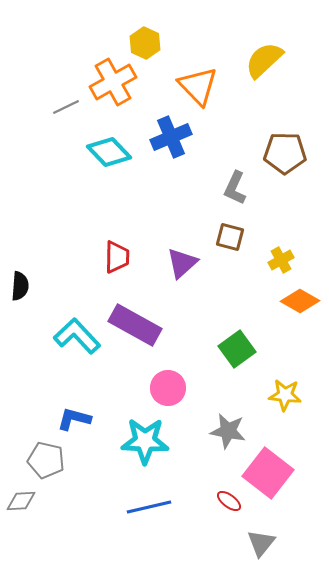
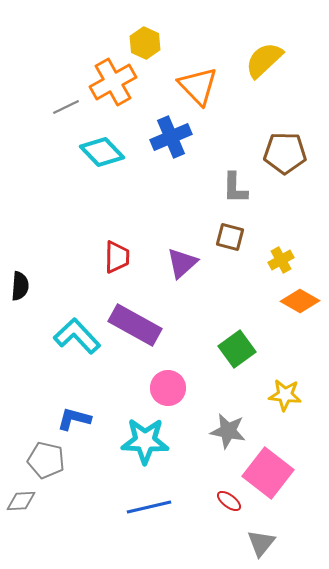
cyan diamond: moved 7 px left
gray L-shape: rotated 24 degrees counterclockwise
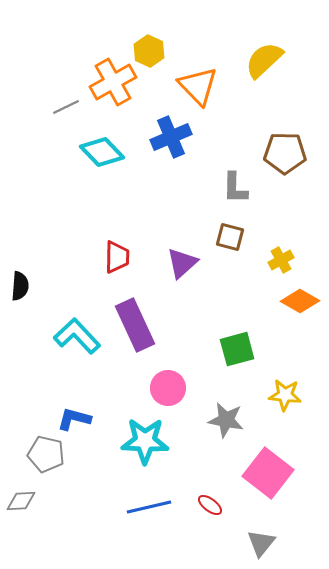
yellow hexagon: moved 4 px right, 8 px down
purple rectangle: rotated 36 degrees clockwise
green square: rotated 21 degrees clockwise
gray star: moved 2 px left, 11 px up
gray pentagon: moved 6 px up
red ellipse: moved 19 px left, 4 px down
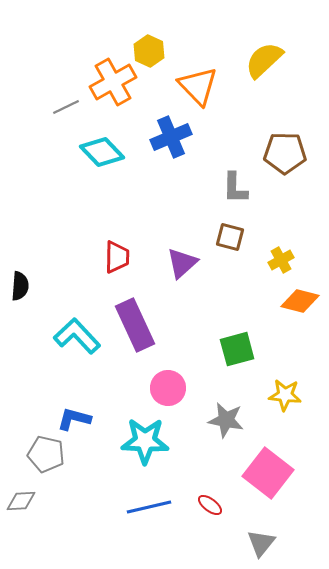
orange diamond: rotated 15 degrees counterclockwise
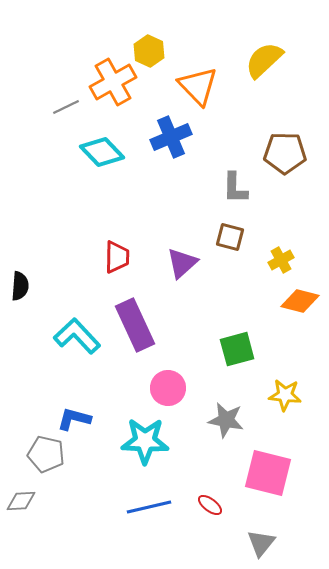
pink square: rotated 24 degrees counterclockwise
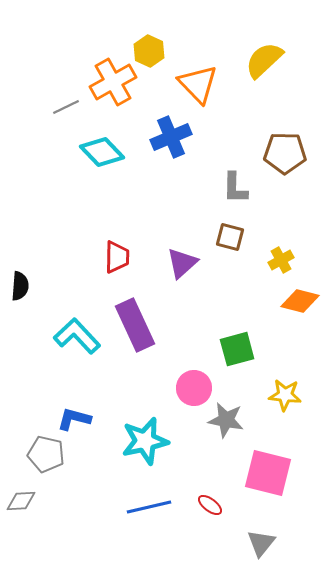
orange triangle: moved 2 px up
pink circle: moved 26 px right
cyan star: rotated 15 degrees counterclockwise
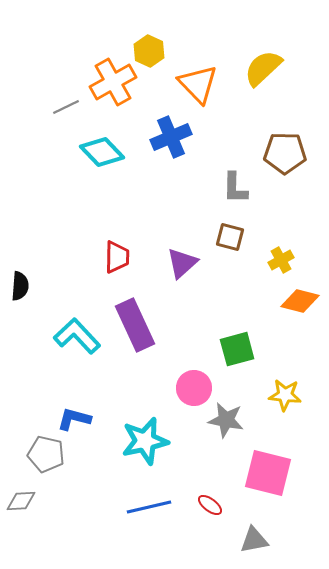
yellow semicircle: moved 1 px left, 8 px down
gray triangle: moved 7 px left, 3 px up; rotated 40 degrees clockwise
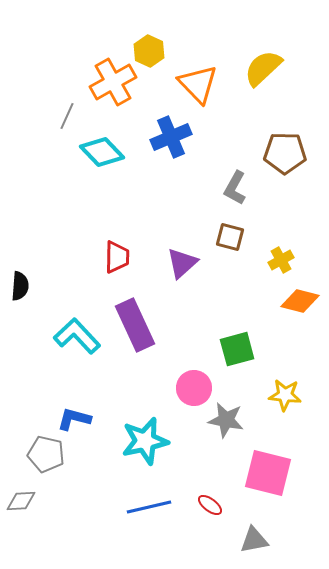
gray line: moved 1 px right, 9 px down; rotated 40 degrees counterclockwise
gray L-shape: rotated 28 degrees clockwise
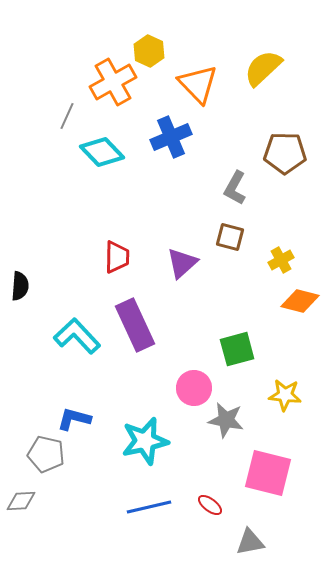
gray triangle: moved 4 px left, 2 px down
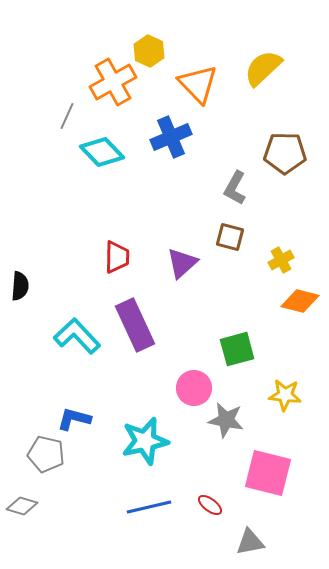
gray diamond: moved 1 px right, 5 px down; rotated 20 degrees clockwise
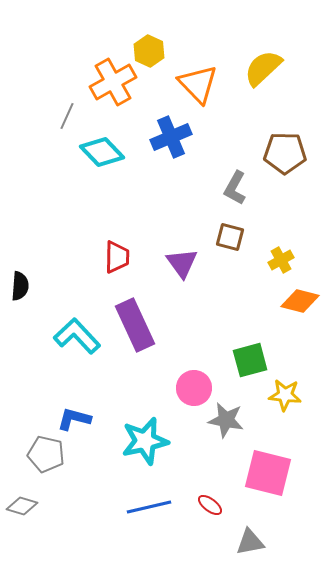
purple triangle: rotated 24 degrees counterclockwise
green square: moved 13 px right, 11 px down
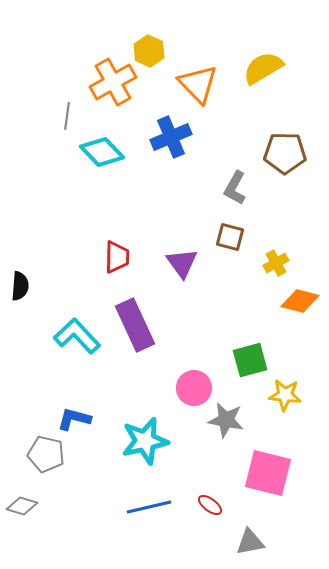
yellow semicircle: rotated 12 degrees clockwise
gray line: rotated 16 degrees counterclockwise
yellow cross: moved 5 px left, 3 px down
